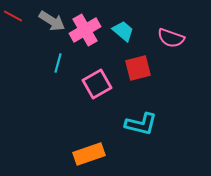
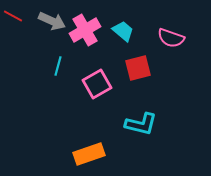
gray arrow: rotated 8 degrees counterclockwise
cyan line: moved 3 px down
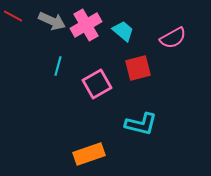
pink cross: moved 1 px right, 5 px up
pink semicircle: moved 2 px right; rotated 48 degrees counterclockwise
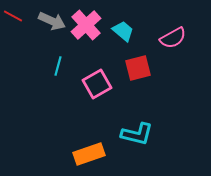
pink cross: rotated 12 degrees counterclockwise
cyan L-shape: moved 4 px left, 10 px down
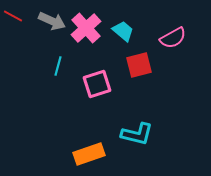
pink cross: moved 3 px down
red square: moved 1 px right, 3 px up
pink square: rotated 12 degrees clockwise
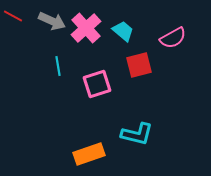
cyan line: rotated 24 degrees counterclockwise
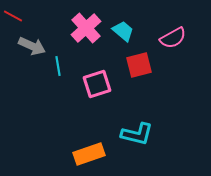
gray arrow: moved 20 px left, 25 px down
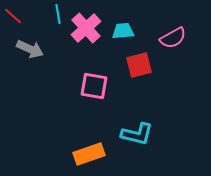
red line: rotated 12 degrees clockwise
cyan trapezoid: rotated 45 degrees counterclockwise
gray arrow: moved 2 px left, 3 px down
cyan line: moved 52 px up
pink square: moved 3 px left, 2 px down; rotated 28 degrees clockwise
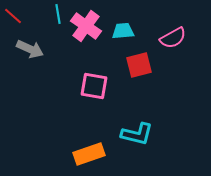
pink cross: moved 2 px up; rotated 12 degrees counterclockwise
